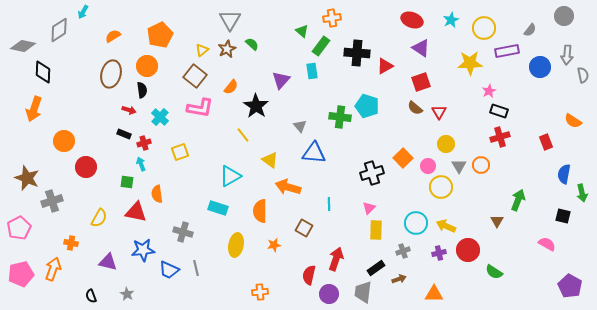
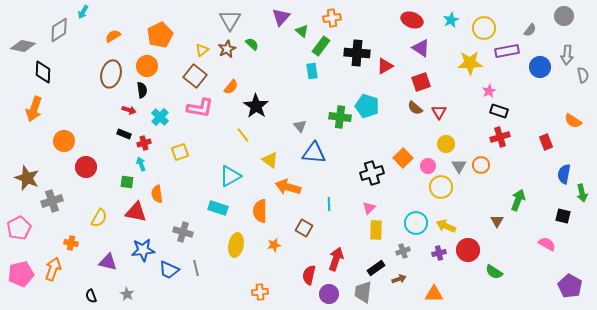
purple triangle at (281, 80): moved 63 px up
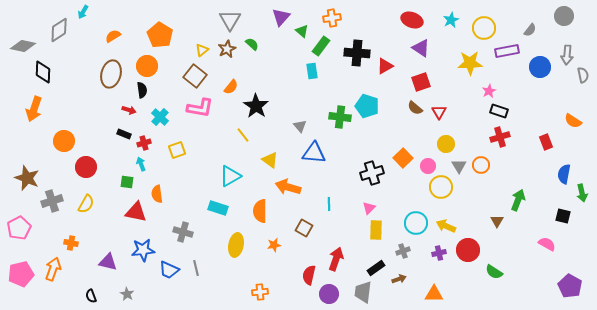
orange pentagon at (160, 35): rotated 15 degrees counterclockwise
yellow square at (180, 152): moved 3 px left, 2 px up
yellow semicircle at (99, 218): moved 13 px left, 14 px up
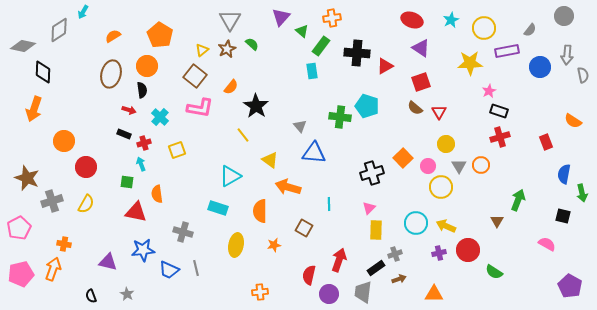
orange cross at (71, 243): moved 7 px left, 1 px down
gray cross at (403, 251): moved 8 px left, 3 px down
red arrow at (336, 259): moved 3 px right, 1 px down
